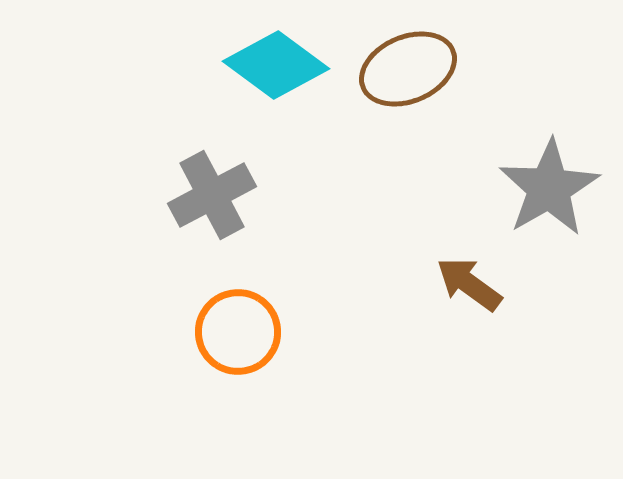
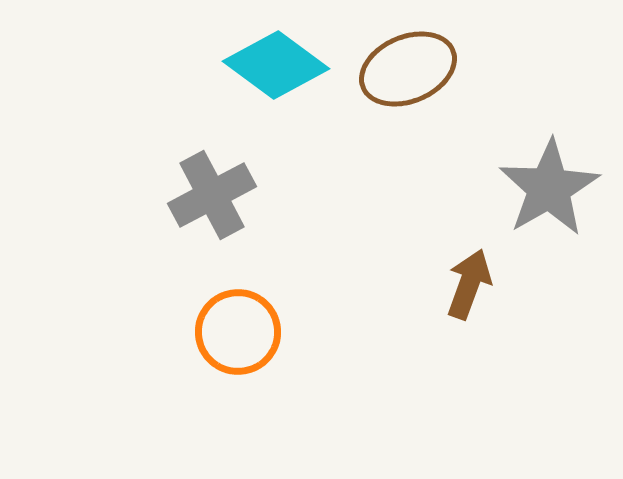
brown arrow: rotated 74 degrees clockwise
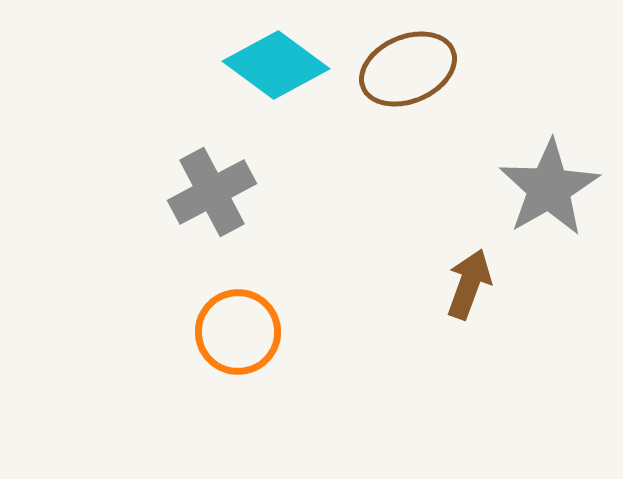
gray cross: moved 3 px up
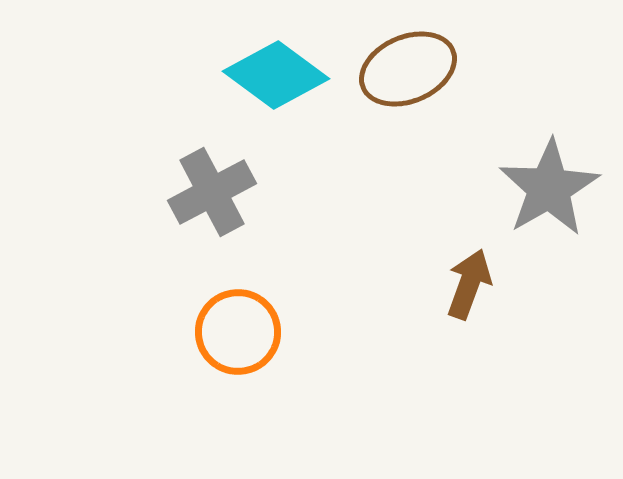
cyan diamond: moved 10 px down
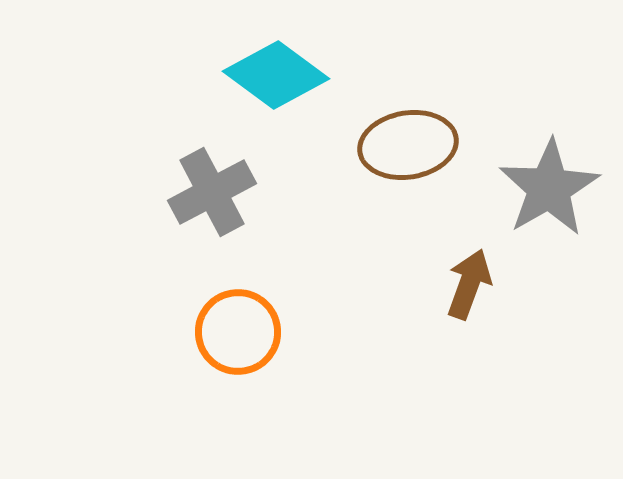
brown ellipse: moved 76 px down; rotated 14 degrees clockwise
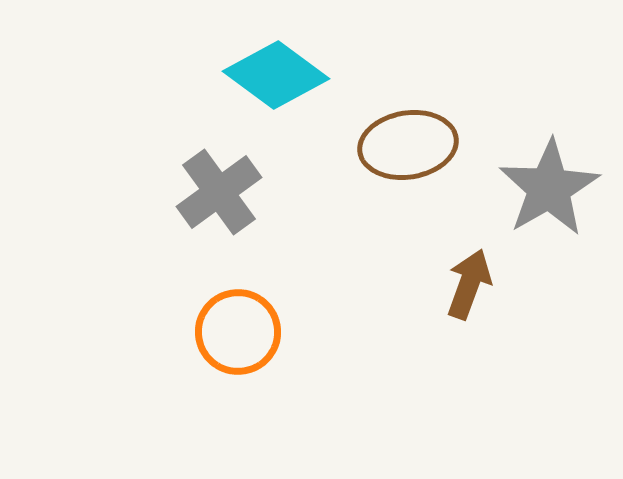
gray cross: moved 7 px right; rotated 8 degrees counterclockwise
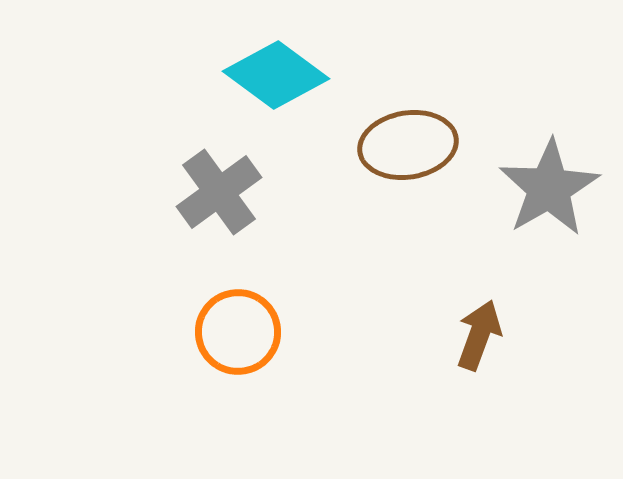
brown arrow: moved 10 px right, 51 px down
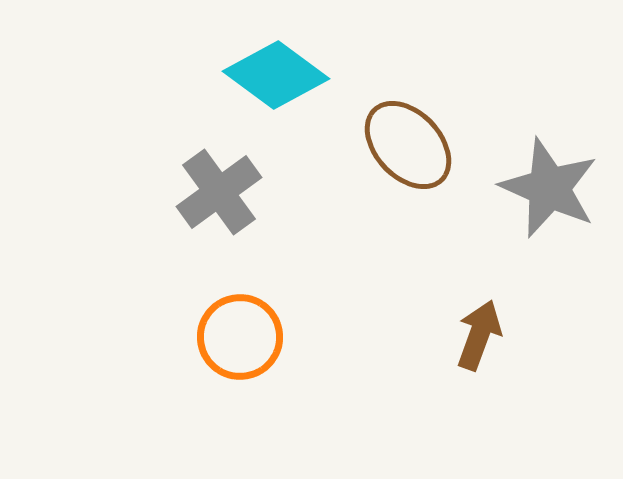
brown ellipse: rotated 56 degrees clockwise
gray star: rotated 18 degrees counterclockwise
orange circle: moved 2 px right, 5 px down
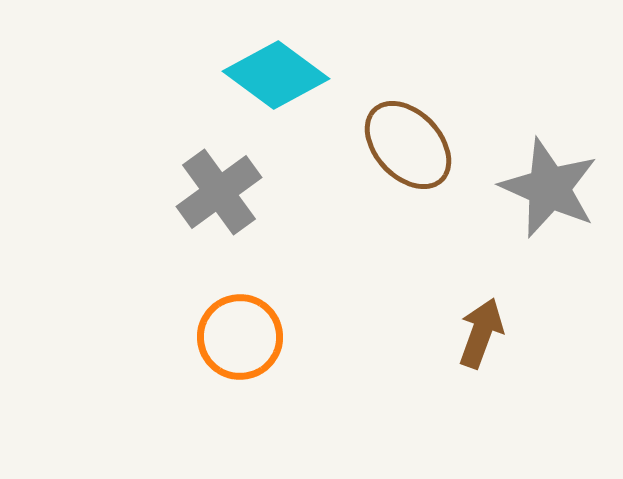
brown arrow: moved 2 px right, 2 px up
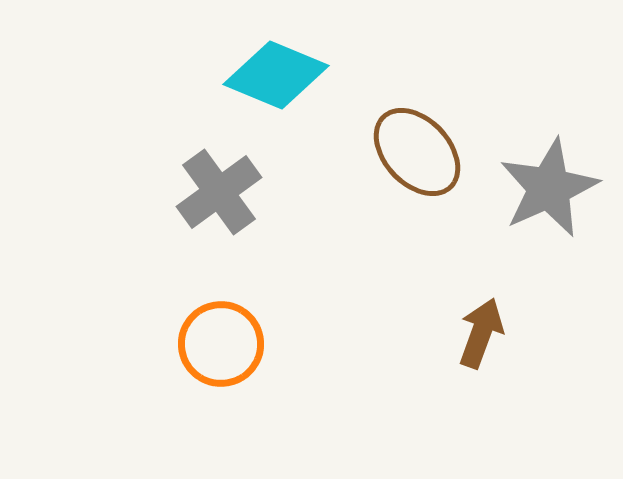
cyan diamond: rotated 14 degrees counterclockwise
brown ellipse: moved 9 px right, 7 px down
gray star: rotated 24 degrees clockwise
orange circle: moved 19 px left, 7 px down
